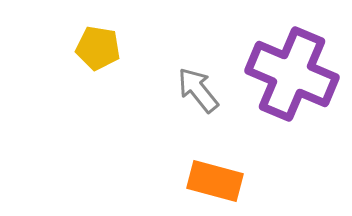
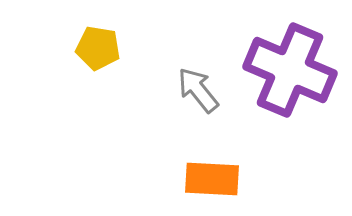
purple cross: moved 2 px left, 4 px up
orange rectangle: moved 3 px left, 2 px up; rotated 12 degrees counterclockwise
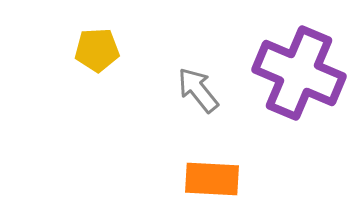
yellow pentagon: moved 1 px left, 2 px down; rotated 12 degrees counterclockwise
purple cross: moved 9 px right, 3 px down
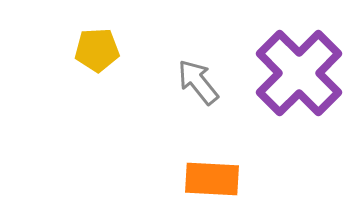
purple cross: rotated 22 degrees clockwise
gray arrow: moved 8 px up
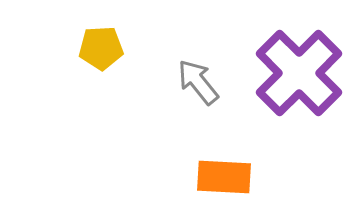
yellow pentagon: moved 4 px right, 2 px up
orange rectangle: moved 12 px right, 2 px up
